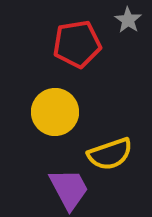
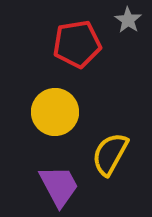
yellow semicircle: rotated 138 degrees clockwise
purple trapezoid: moved 10 px left, 3 px up
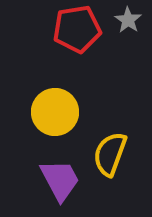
red pentagon: moved 15 px up
yellow semicircle: rotated 9 degrees counterclockwise
purple trapezoid: moved 1 px right, 6 px up
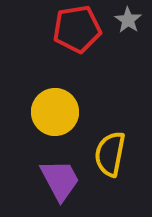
yellow semicircle: rotated 9 degrees counterclockwise
